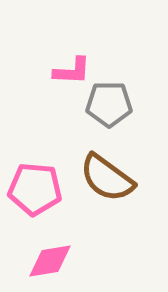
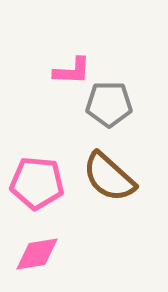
brown semicircle: moved 2 px right, 1 px up; rotated 6 degrees clockwise
pink pentagon: moved 2 px right, 6 px up
pink diamond: moved 13 px left, 7 px up
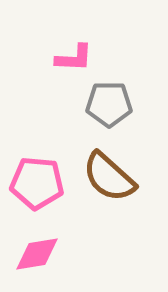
pink L-shape: moved 2 px right, 13 px up
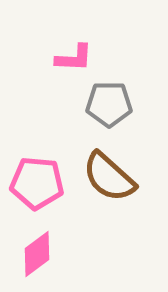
pink diamond: rotated 27 degrees counterclockwise
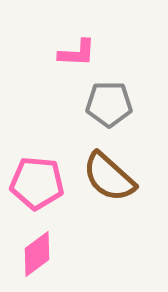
pink L-shape: moved 3 px right, 5 px up
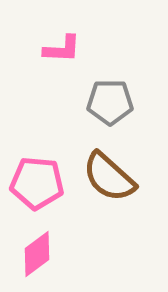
pink L-shape: moved 15 px left, 4 px up
gray pentagon: moved 1 px right, 2 px up
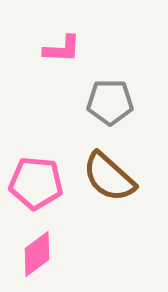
pink pentagon: moved 1 px left
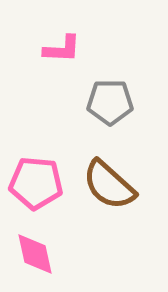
brown semicircle: moved 8 px down
pink diamond: moved 2 px left; rotated 66 degrees counterclockwise
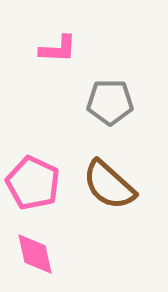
pink L-shape: moved 4 px left
pink pentagon: moved 3 px left; rotated 20 degrees clockwise
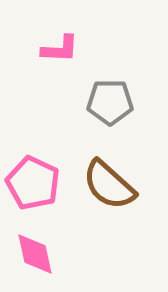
pink L-shape: moved 2 px right
